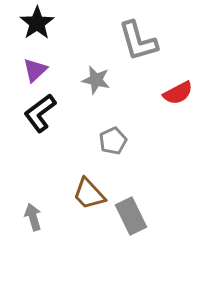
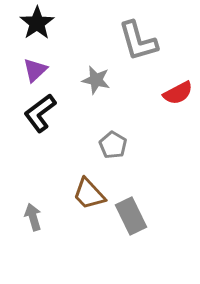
gray pentagon: moved 4 px down; rotated 16 degrees counterclockwise
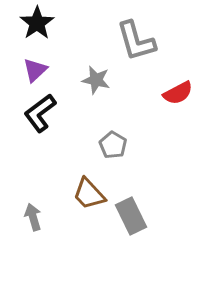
gray L-shape: moved 2 px left
